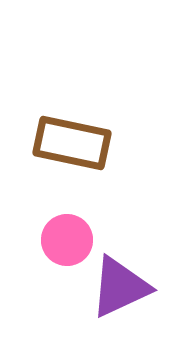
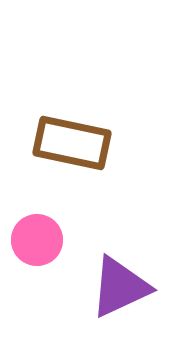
pink circle: moved 30 px left
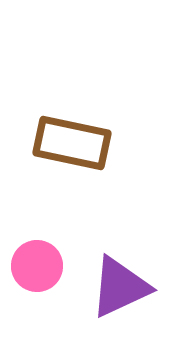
pink circle: moved 26 px down
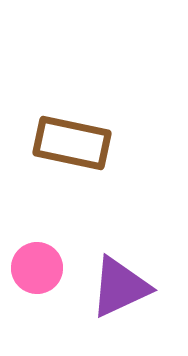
pink circle: moved 2 px down
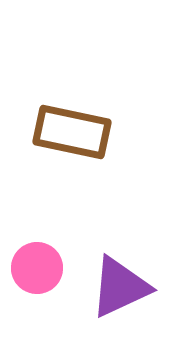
brown rectangle: moved 11 px up
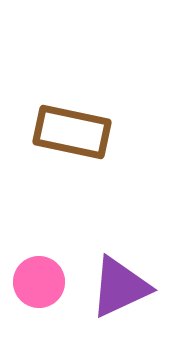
pink circle: moved 2 px right, 14 px down
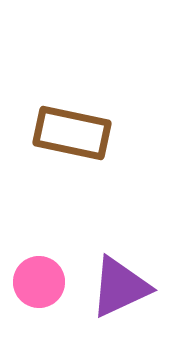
brown rectangle: moved 1 px down
